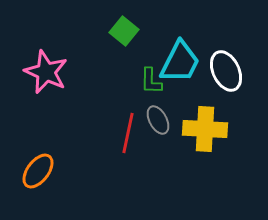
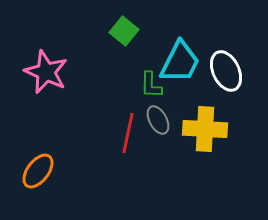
green L-shape: moved 4 px down
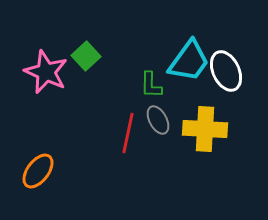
green square: moved 38 px left, 25 px down; rotated 8 degrees clockwise
cyan trapezoid: moved 9 px right, 1 px up; rotated 9 degrees clockwise
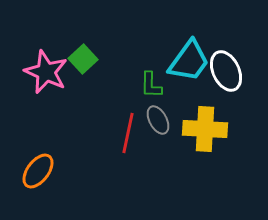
green square: moved 3 px left, 3 px down
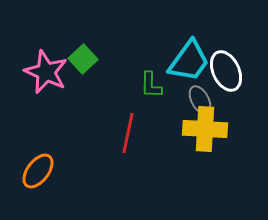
gray ellipse: moved 42 px right, 20 px up
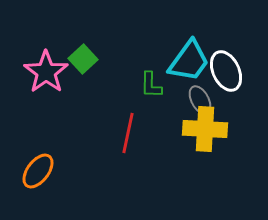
pink star: rotated 12 degrees clockwise
